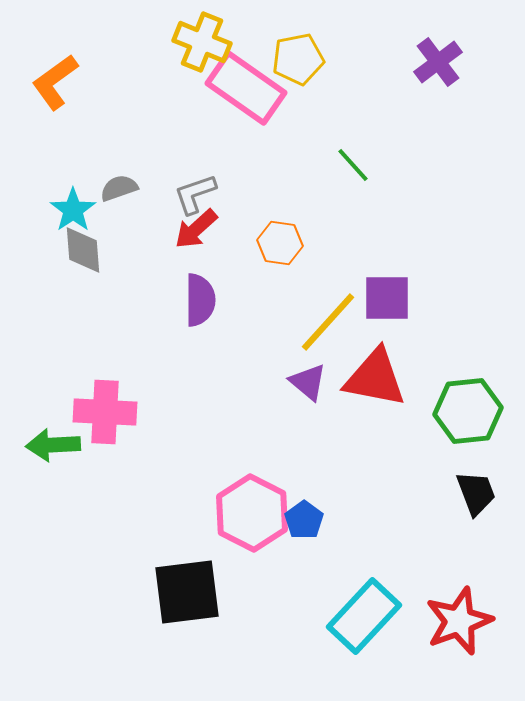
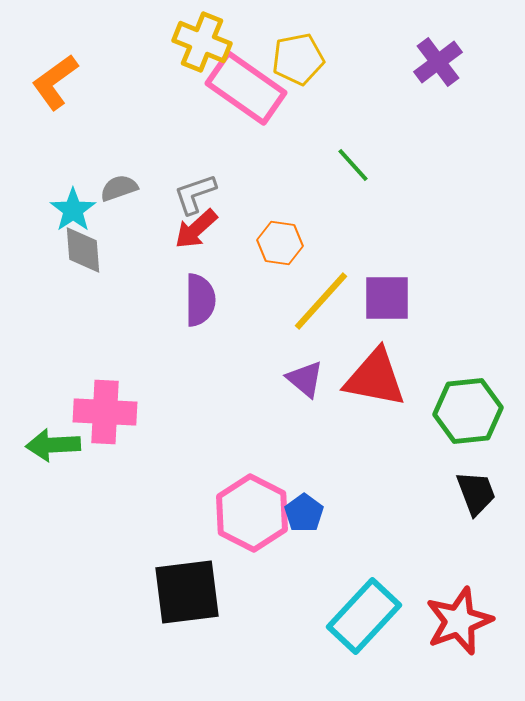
yellow line: moved 7 px left, 21 px up
purple triangle: moved 3 px left, 3 px up
blue pentagon: moved 7 px up
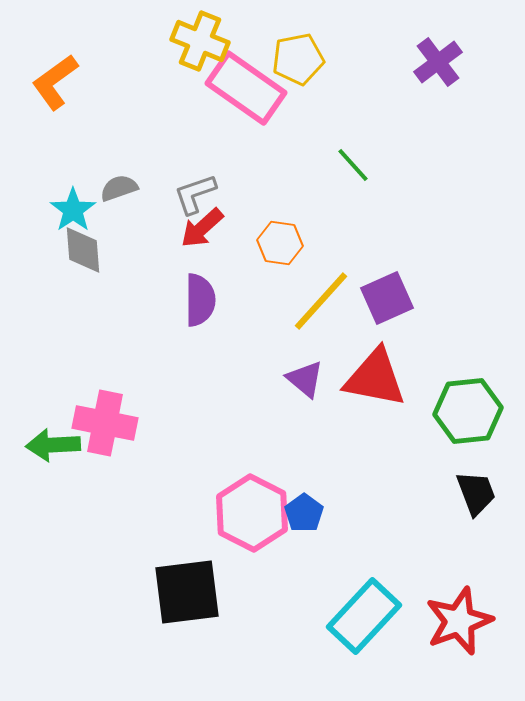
yellow cross: moved 2 px left, 1 px up
red arrow: moved 6 px right, 1 px up
purple square: rotated 24 degrees counterclockwise
pink cross: moved 11 px down; rotated 8 degrees clockwise
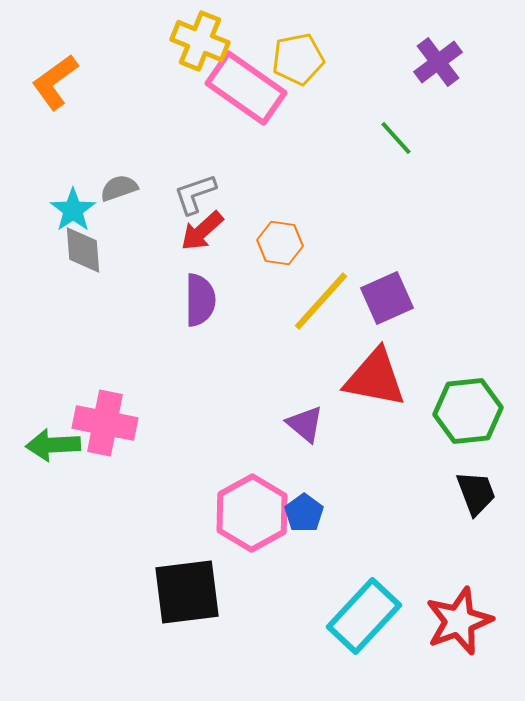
green line: moved 43 px right, 27 px up
red arrow: moved 3 px down
purple triangle: moved 45 px down
pink hexagon: rotated 4 degrees clockwise
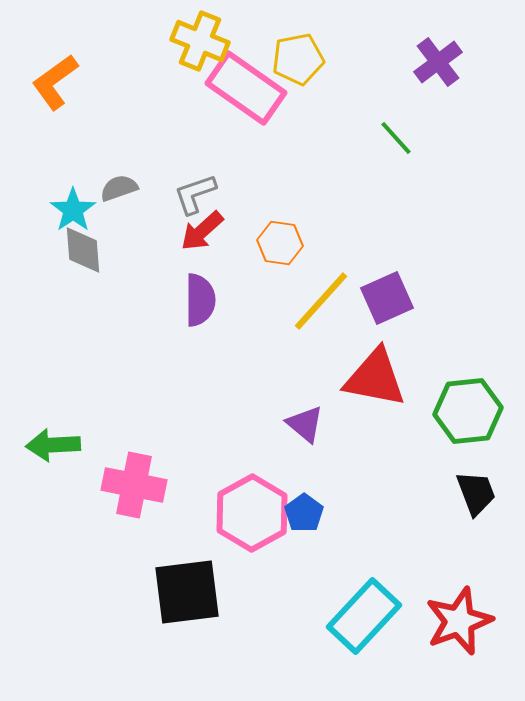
pink cross: moved 29 px right, 62 px down
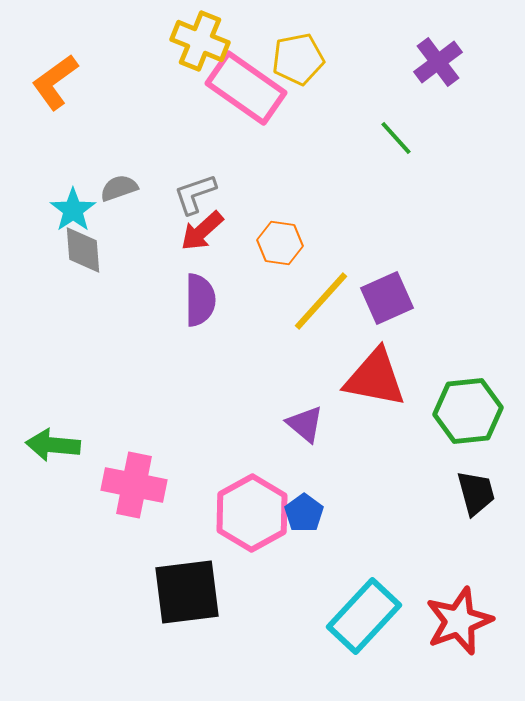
green arrow: rotated 8 degrees clockwise
black trapezoid: rotated 6 degrees clockwise
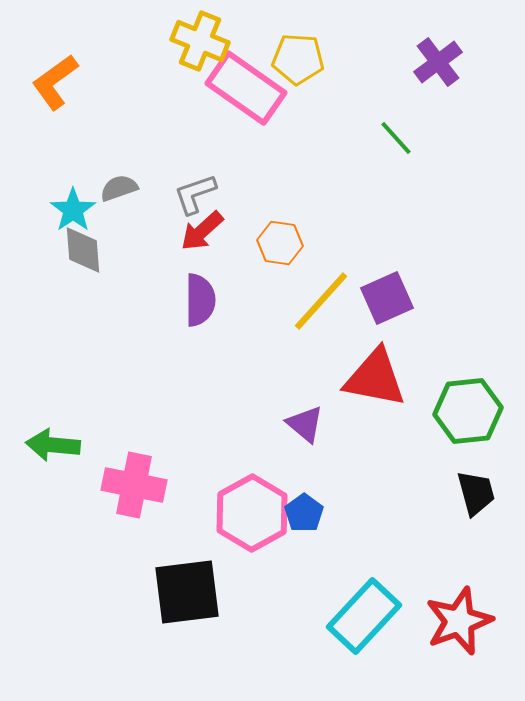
yellow pentagon: rotated 15 degrees clockwise
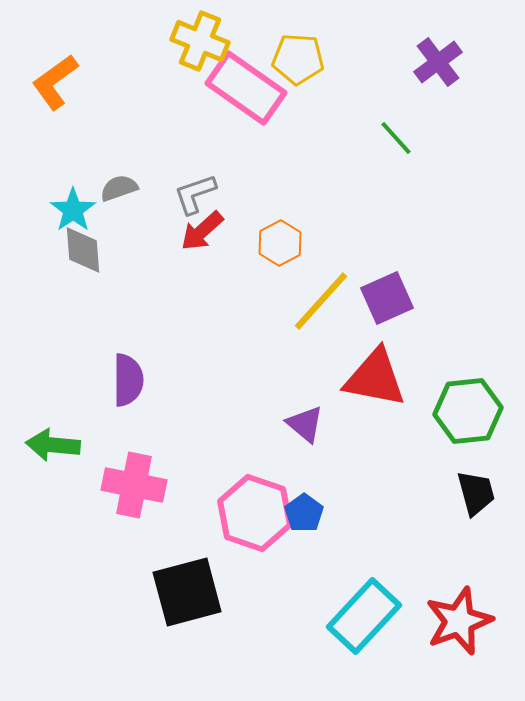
orange hexagon: rotated 24 degrees clockwise
purple semicircle: moved 72 px left, 80 px down
pink hexagon: moved 3 px right; rotated 12 degrees counterclockwise
black square: rotated 8 degrees counterclockwise
